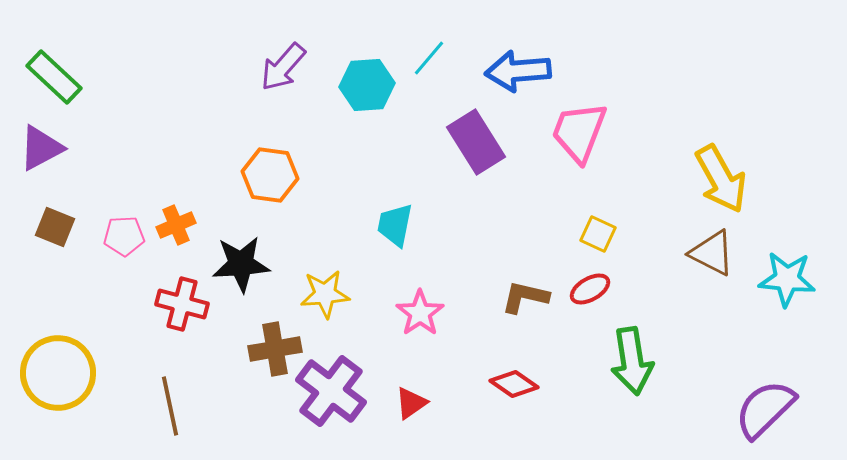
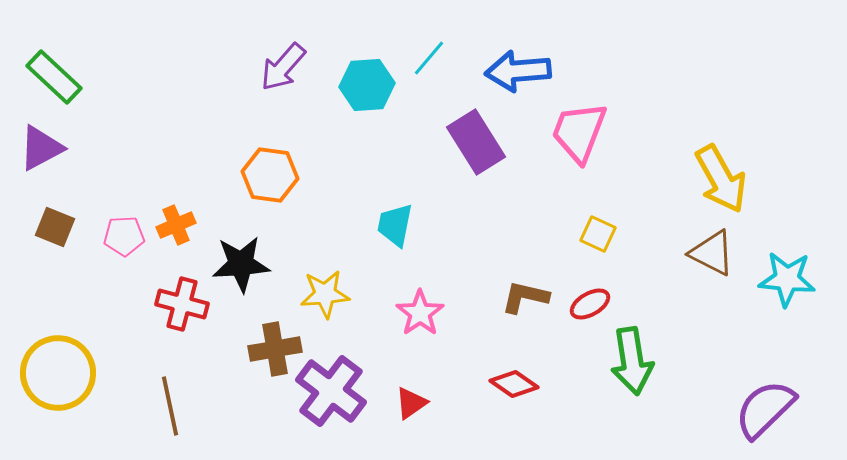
red ellipse: moved 15 px down
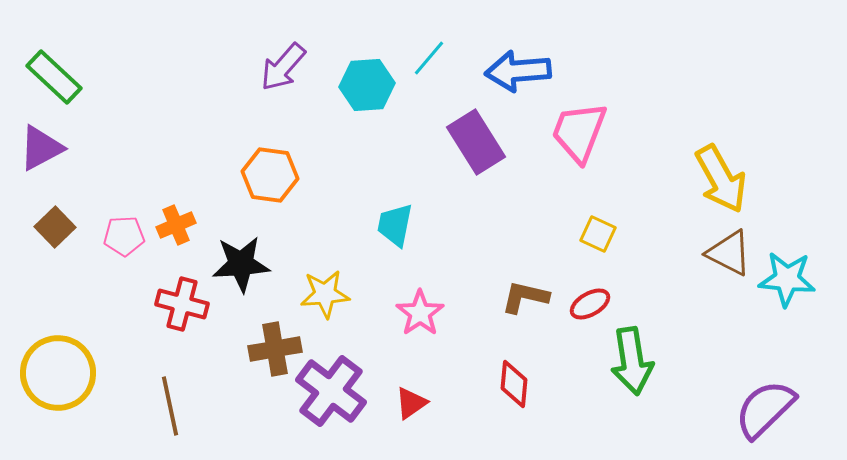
brown square: rotated 24 degrees clockwise
brown triangle: moved 17 px right
red diamond: rotated 60 degrees clockwise
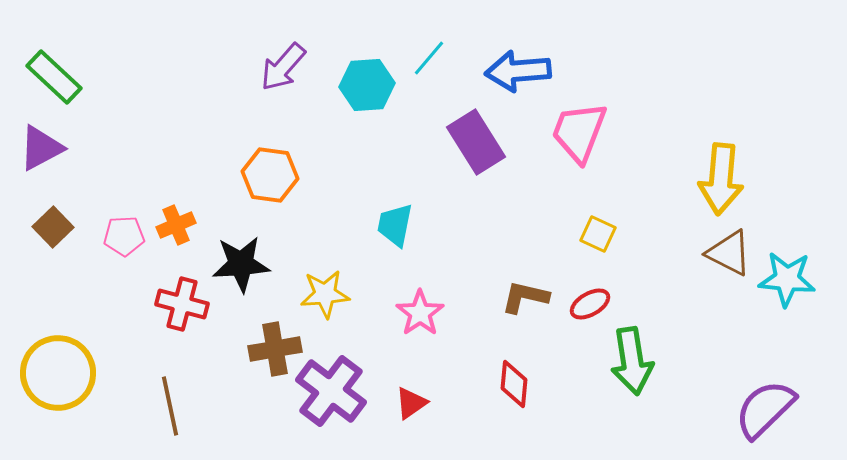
yellow arrow: rotated 34 degrees clockwise
brown square: moved 2 px left
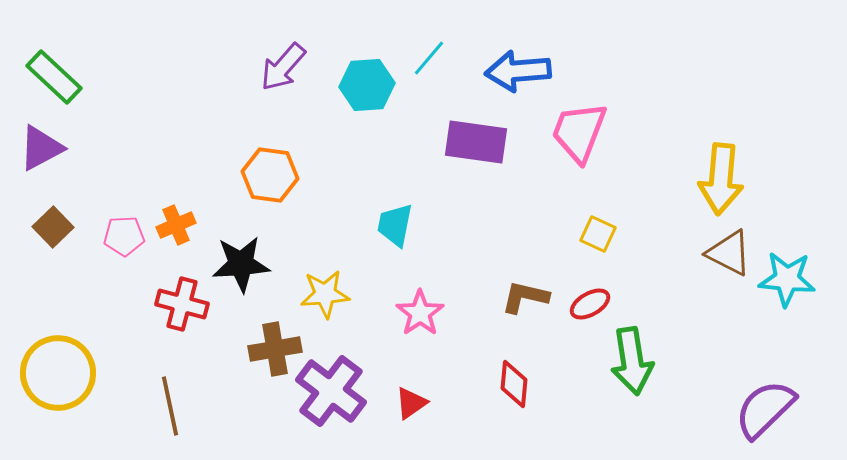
purple rectangle: rotated 50 degrees counterclockwise
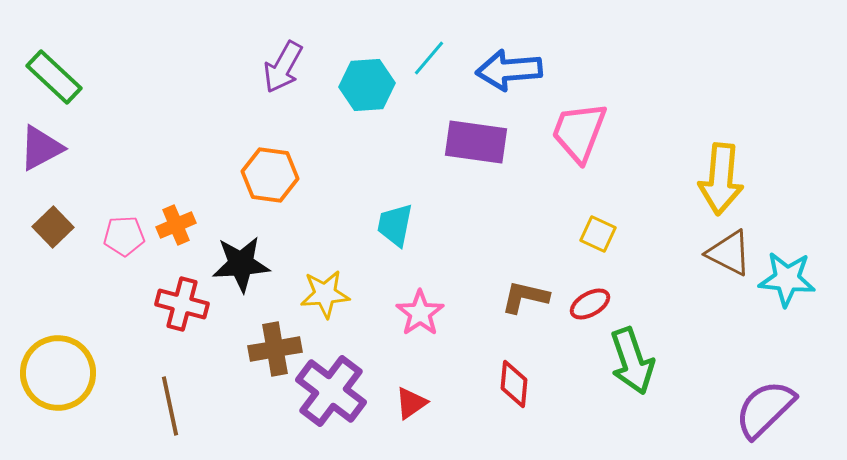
purple arrow: rotated 12 degrees counterclockwise
blue arrow: moved 9 px left, 1 px up
green arrow: rotated 10 degrees counterclockwise
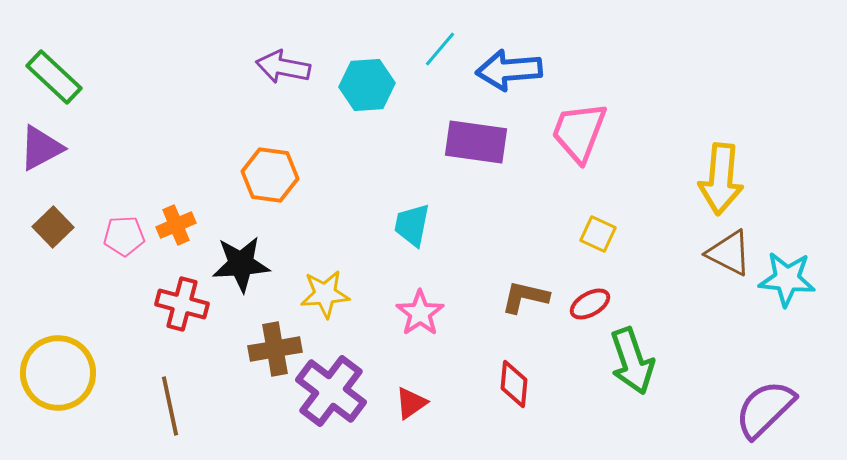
cyan line: moved 11 px right, 9 px up
purple arrow: rotated 72 degrees clockwise
cyan trapezoid: moved 17 px right
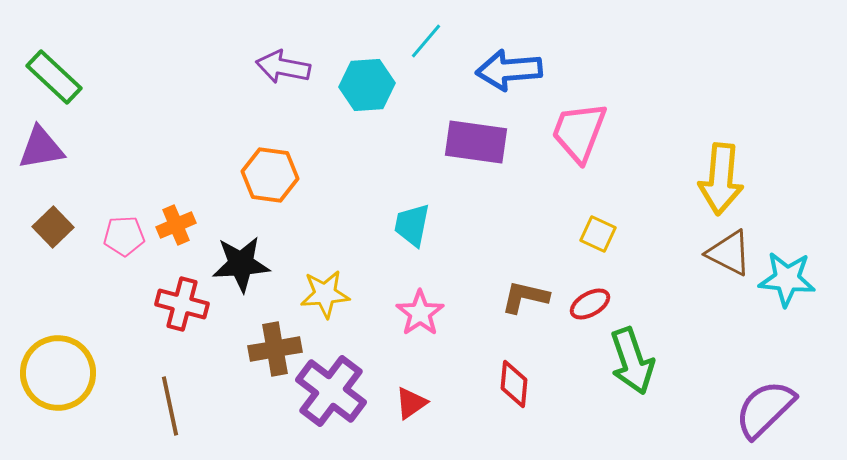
cyan line: moved 14 px left, 8 px up
purple triangle: rotated 18 degrees clockwise
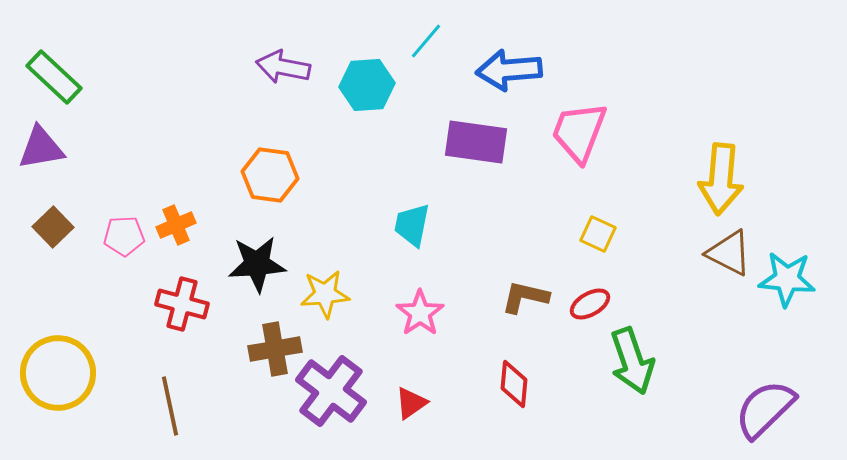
black star: moved 16 px right
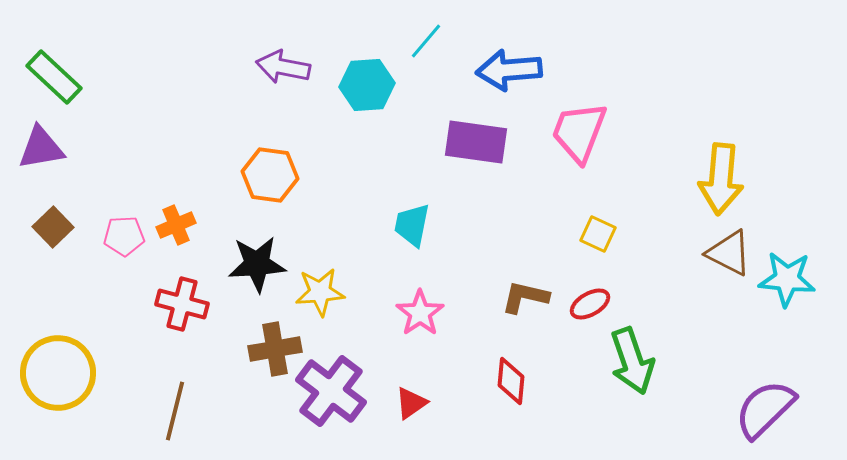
yellow star: moved 5 px left, 2 px up
red diamond: moved 3 px left, 3 px up
brown line: moved 5 px right, 5 px down; rotated 26 degrees clockwise
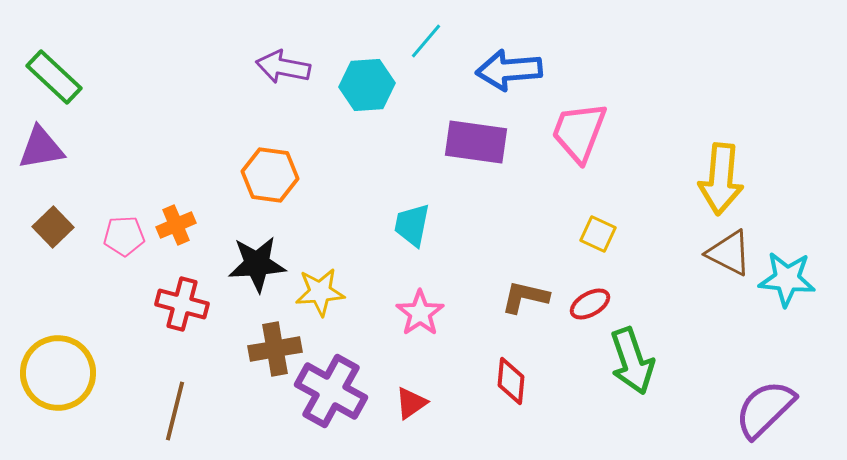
purple cross: rotated 8 degrees counterclockwise
